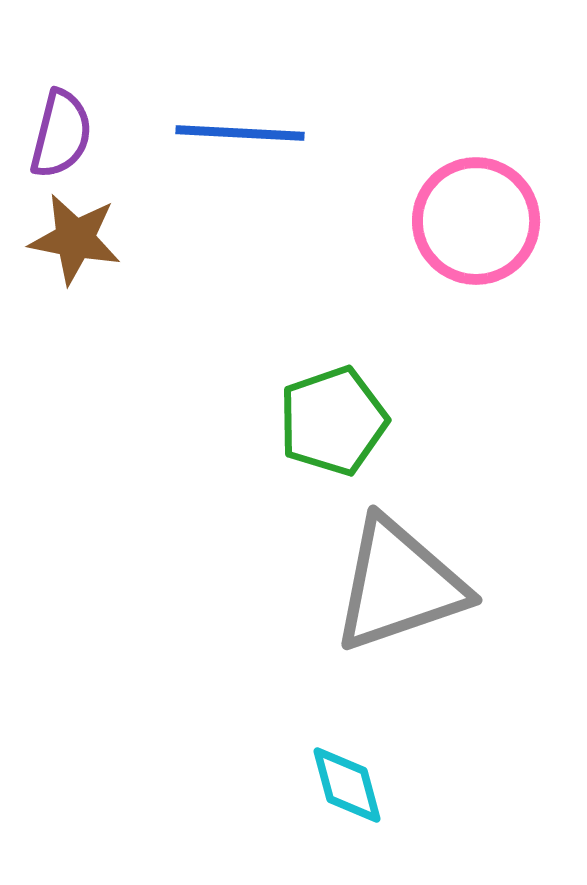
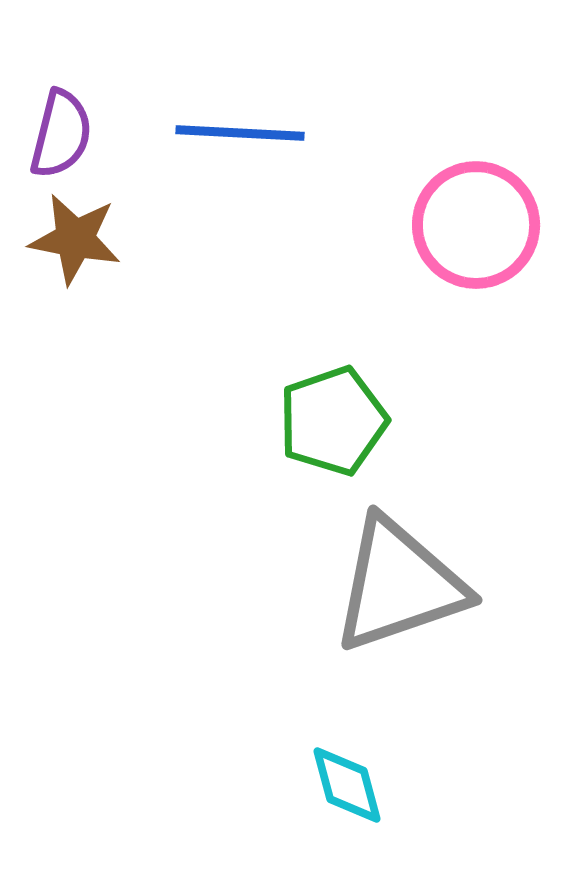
pink circle: moved 4 px down
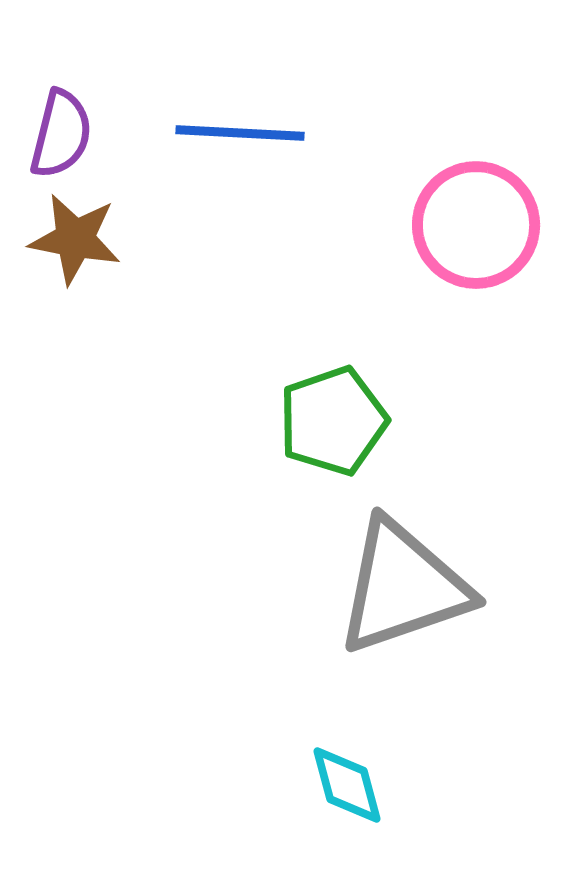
gray triangle: moved 4 px right, 2 px down
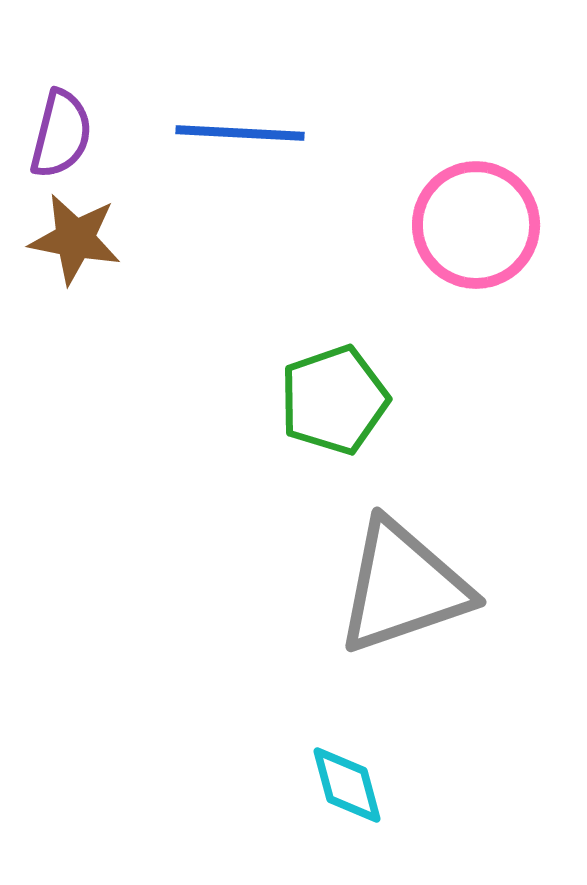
green pentagon: moved 1 px right, 21 px up
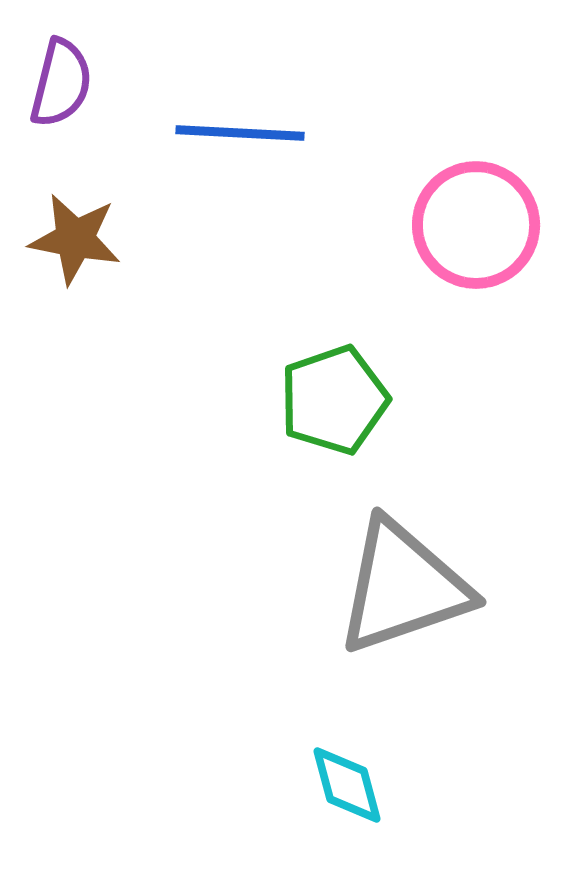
purple semicircle: moved 51 px up
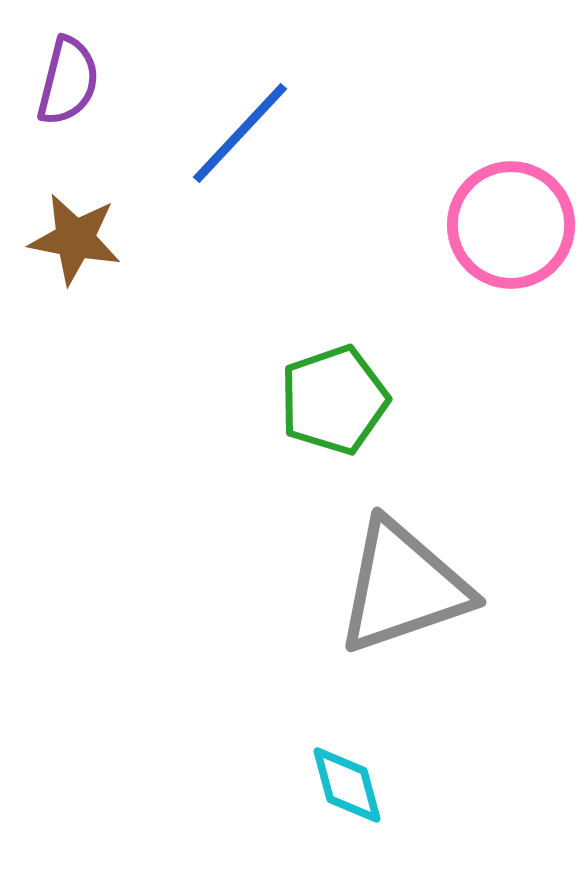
purple semicircle: moved 7 px right, 2 px up
blue line: rotated 50 degrees counterclockwise
pink circle: moved 35 px right
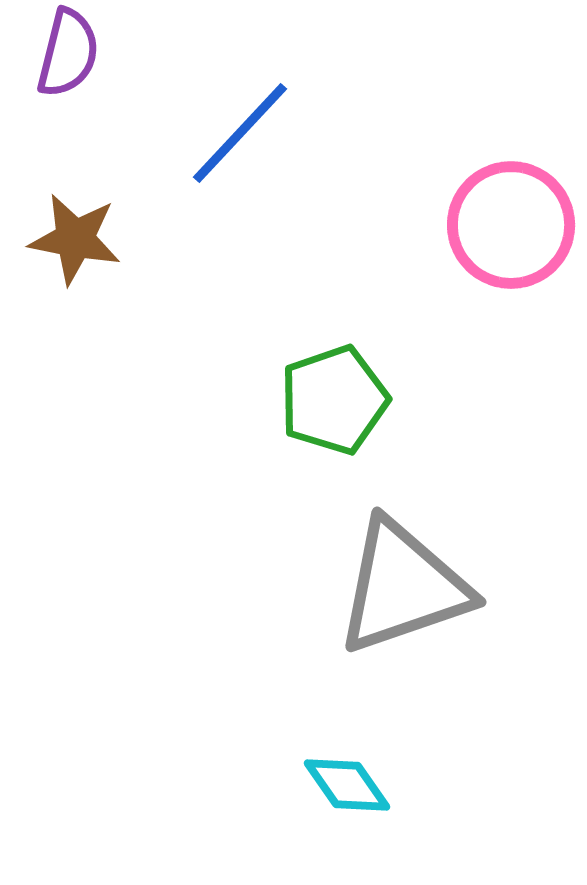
purple semicircle: moved 28 px up
cyan diamond: rotated 20 degrees counterclockwise
